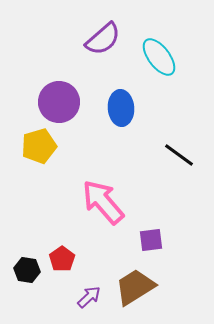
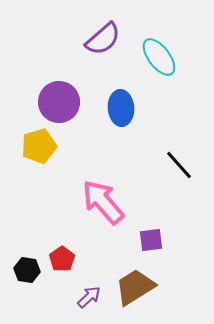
black line: moved 10 px down; rotated 12 degrees clockwise
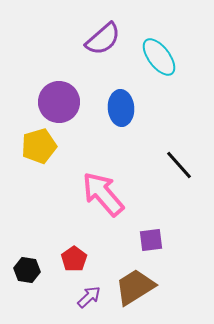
pink arrow: moved 8 px up
red pentagon: moved 12 px right
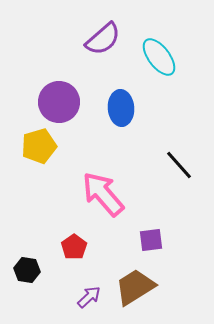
red pentagon: moved 12 px up
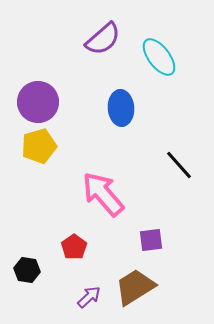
purple circle: moved 21 px left
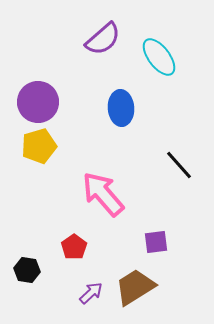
purple square: moved 5 px right, 2 px down
purple arrow: moved 2 px right, 4 px up
